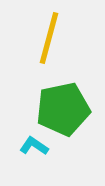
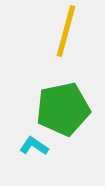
yellow line: moved 17 px right, 7 px up
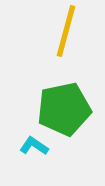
green pentagon: moved 1 px right
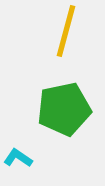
cyan L-shape: moved 16 px left, 12 px down
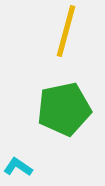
cyan L-shape: moved 9 px down
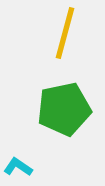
yellow line: moved 1 px left, 2 px down
